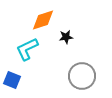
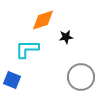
cyan L-shape: rotated 25 degrees clockwise
gray circle: moved 1 px left, 1 px down
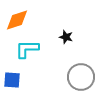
orange diamond: moved 26 px left
black star: rotated 24 degrees clockwise
blue square: rotated 18 degrees counterclockwise
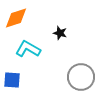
orange diamond: moved 1 px left, 2 px up
black star: moved 6 px left, 4 px up
cyan L-shape: moved 1 px right; rotated 30 degrees clockwise
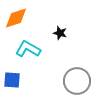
gray circle: moved 4 px left, 4 px down
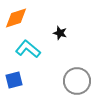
cyan L-shape: rotated 10 degrees clockwise
blue square: moved 2 px right; rotated 18 degrees counterclockwise
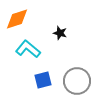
orange diamond: moved 1 px right, 1 px down
blue square: moved 29 px right
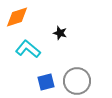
orange diamond: moved 2 px up
blue square: moved 3 px right, 2 px down
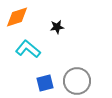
black star: moved 3 px left, 6 px up; rotated 24 degrees counterclockwise
blue square: moved 1 px left, 1 px down
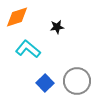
blue square: rotated 30 degrees counterclockwise
